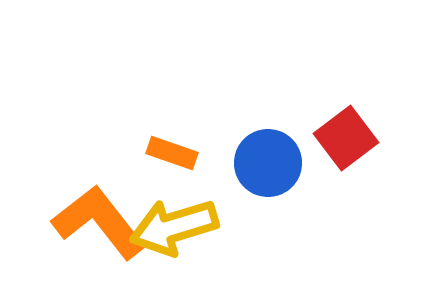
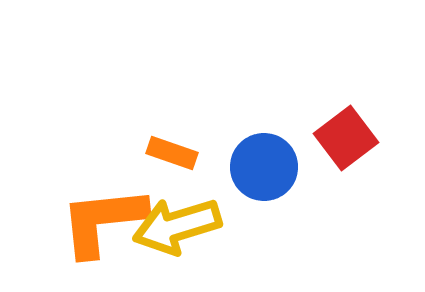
blue circle: moved 4 px left, 4 px down
orange L-shape: moved 4 px right, 1 px up; rotated 58 degrees counterclockwise
yellow arrow: moved 3 px right, 1 px up
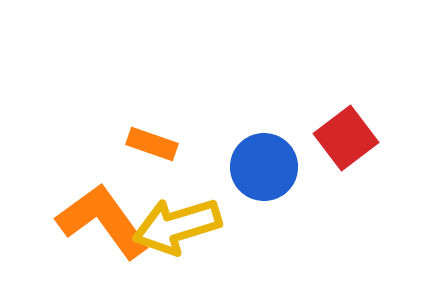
orange rectangle: moved 20 px left, 9 px up
orange L-shape: rotated 60 degrees clockwise
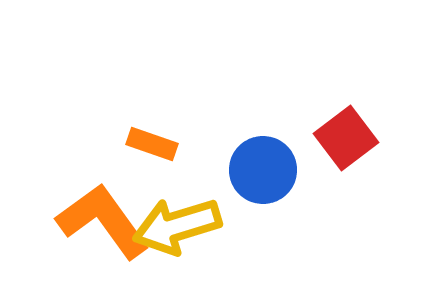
blue circle: moved 1 px left, 3 px down
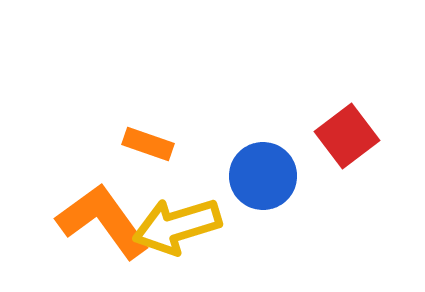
red square: moved 1 px right, 2 px up
orange rectangle: moved 4 px left
blue circle: moved 6 px down
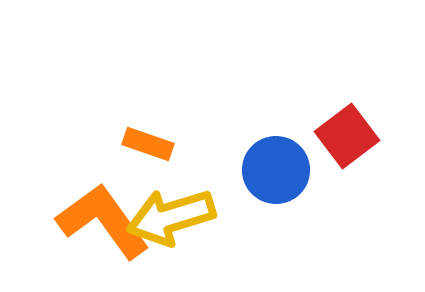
blue circle: moved 13 px right, 6 px up
yellow arrow: moved 6 px left, 9 px up
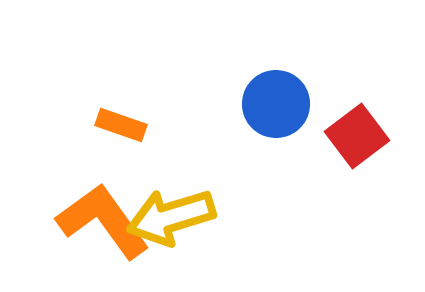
red square: moved 10 px right
orange rectangle: moved 27 px left, 19 px up
blue circle: moved 66 px up
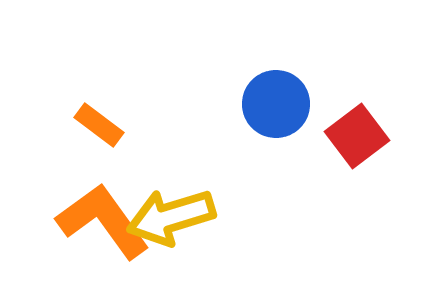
orange rectangle: moved 22 px left; rotated 18 degrees clockwise
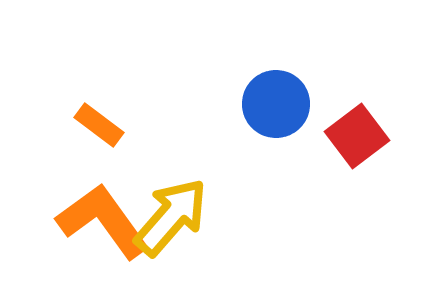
yellow arrow: rotated 148 degrees clockwise
